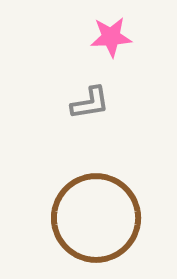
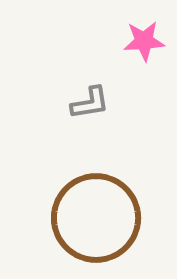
pink star: moved 33 px right, 4 px down
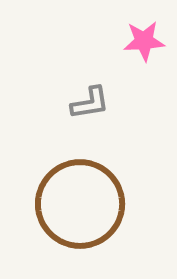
brown circle: moved 16 px left, 14 px up
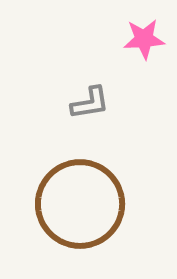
pink star: moved 2 px up
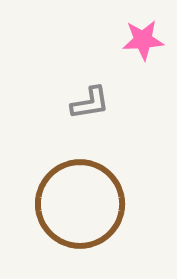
pink star: moved 1 px left, 1 px down
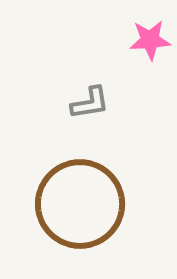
pink star: moved 7 px right
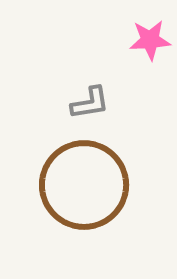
brown circle: moved 4 px right, 19 px up
